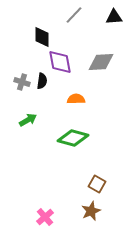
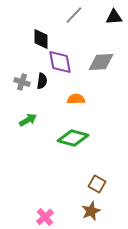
black diamond: moved 1 px left, 2 px down
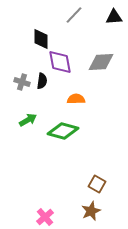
green diamond: moved 10 px left, 7 px up
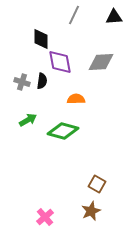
gray line: rotated 18 degrees counterclockwise
